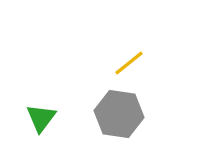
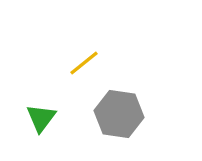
yellow line: moved 45 px left
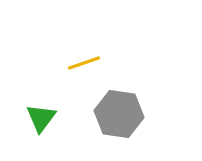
yellow line: rotated 20 degrees clockwise
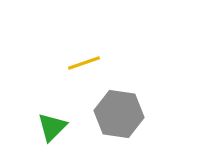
green triangle: moved 11 px right, 9 px down; rotated 8 degrees clockwise
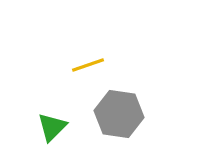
yellow line: moved 4 px right, 2 px down
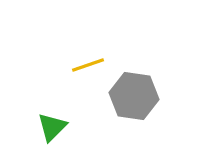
gray hexagon: moved 15 px right, 18 px up
